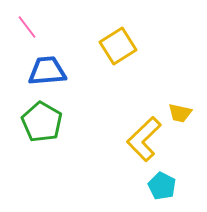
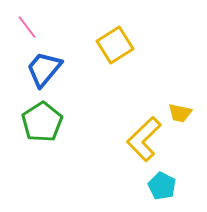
yellow square: moved 3 px left, 1 px up
blue trapezoid: moved 3 px left, 2 px up; rotated 45 degrees counterclockwise
green pentagon: rotated 9 degrees clockwise
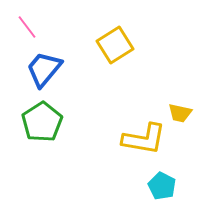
yellow L-shape: rotated 126 degrees counterclockwise
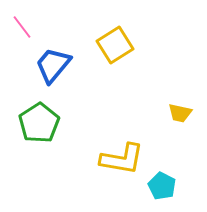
pink line: moved 5 px left
blue trapezoid: moved 9 px right, 4 px up
green pentagon: moved 3 px left, 1 px down
yellow L-shape: moved 22 px left, 20 px down
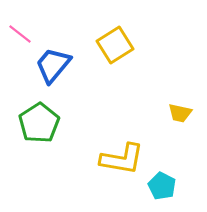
pink line: moved 2 px left, 7 px down; rotated 15 degrees counterclockwise
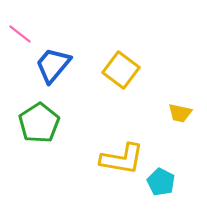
yellow square: moved 6 px right, 25 px down; rotated 21 degrees counterclockwise
cyan pentagon: moved 1 px left, 4 px up
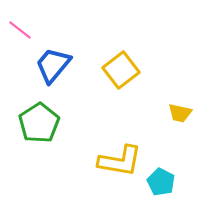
pink line: moved 4 px up
yellow square: rotated 15 degrees clockwise
yellow L-shape: moved 2 px left, 2 px down
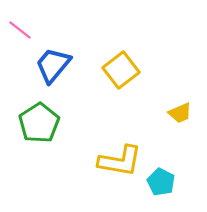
yellow trapezoid: rotated 35 degrees counterclockwise
